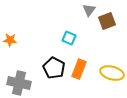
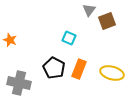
orange star: rotated 16 degrees clockwise
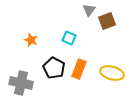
orange star: moved 21 px right
gray cross: moved 2 px right
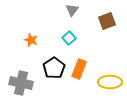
gray triangle: moved 17 px left
cyan square: rotated 24 degrees clockwise
black pentagon: rotated 10 degrees clockwise
yellow ellipse: moved 2 px left, 9 px down; rotated 15 degrees counterclockwise
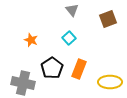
gray triangle: rotated 16 degrees counterclockwise
brown square: moved 1 px right, 2 px up
black pentagon: moved 2 px left
gray cross: moved 2 px right
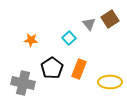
gray triangle: moved 17 px right, 14 px down
brown square: moved 2 px right; rotated 12 degrees counterclockwise
orange star: rotated 16 degrees counterclockwise
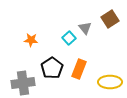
gray triangle: moved 4 px left, 4 px down
gray cross: rotated 20 degrees counterclockwise
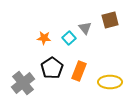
brown square: moved 1 px down; rotated 18 degrees clockwise
orange star: moved 13 px right, 2 px up
orange rectangle: moved 2 px down
gray cross: rotated 30 degrees counterclockwise
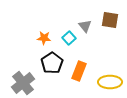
brown square: rotated 24 degrees clockwise
gray triangle: moved 2 px up
black pentagon: moved 5 px up
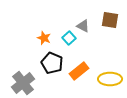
gray triangle: moved 2 px left; rotated 24 degrees counterclockwise
orange star: rotated 16 degrees clockwise
black pentagon: rotated 15 degrees counterclockwise
orange rectangle: rotated 30 degrees clockwise
yellow ellipse: moved 3 px up
